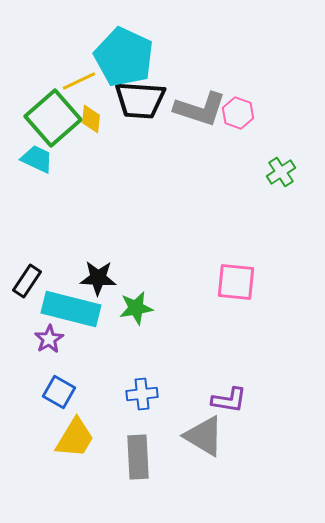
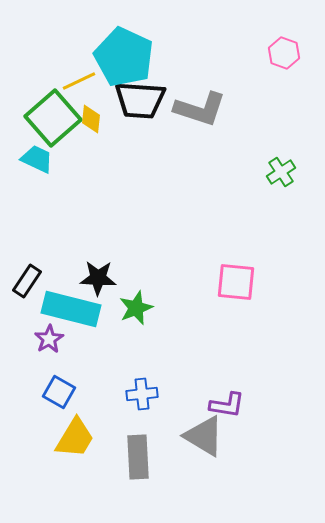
pink hexagon: moved 46 px right, 60 px up
green star: rotated 12 degrees counterclockwise
purple L-shape: moved 2 px left, 5 px down
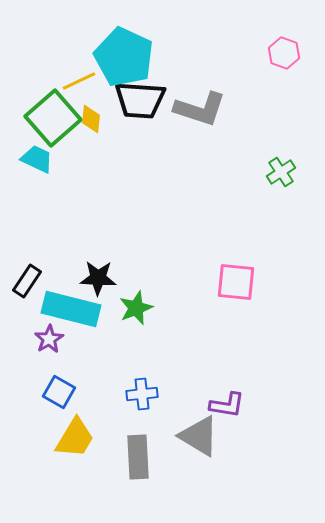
gray triangle: moved 5 px left
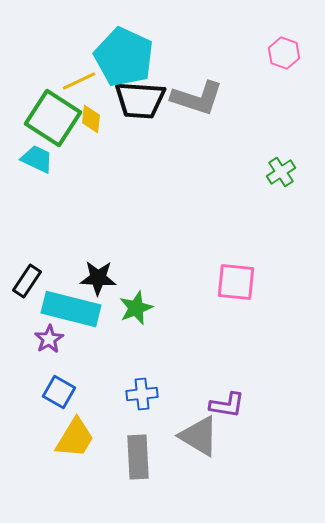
gray L-shape: moved 3 px left, 11 px up
green square: rotated 16 degrees counterclockwise
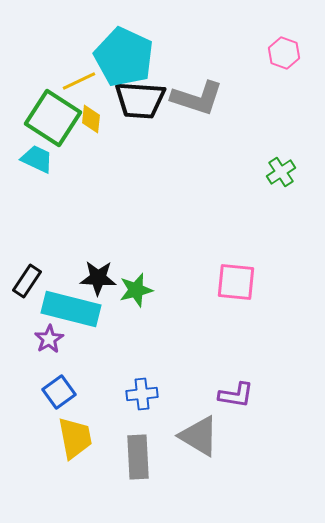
green star: moved 18 px up; rotated 8 degrees clockwise
blue square: rotated 24 degrees clockwise
purple L-shape: moved 9 px right, 10 px up
yellow trapezoid: rotated 42 degrees counterclockwise
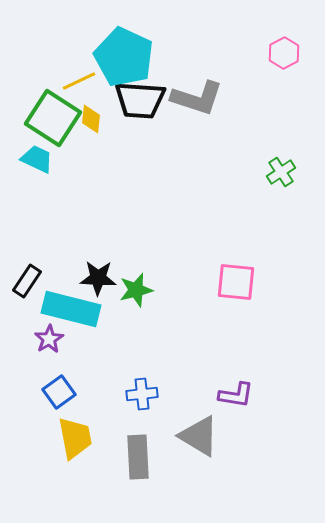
pink hexagon: rotated 12 degrees clockwise
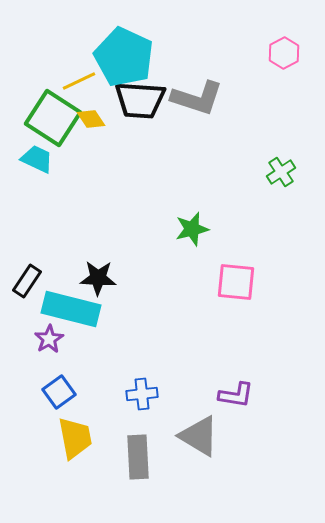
yellow diamond: rotated 40 degrees counterclockwise
green star: moved 56 px right, 61 px up
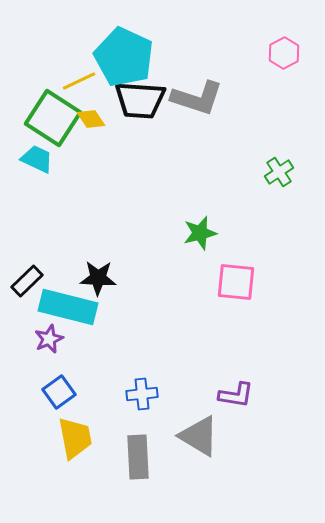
green cross: moved 2 px left
green star: moved 8 px right, 4 px down
black rectangle: rotated 12 degrees clockwise
cyan rectangle: moved 3 px left, 2 px up
purple star: rotated 8 degrees clockwise
